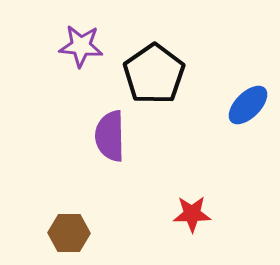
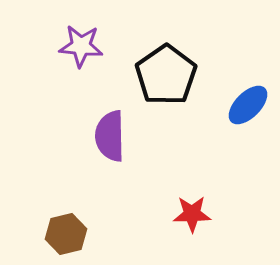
black pentagon: moved 12 px right, 1 px down
brown hexagon: moved 3 px left, 1 px down; rotated 15 degrees counterclockwise
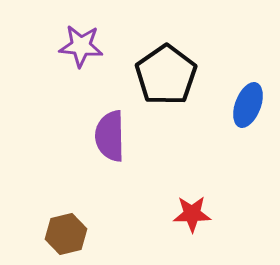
blue ellipse: rotated 24 degrees counterclockwise
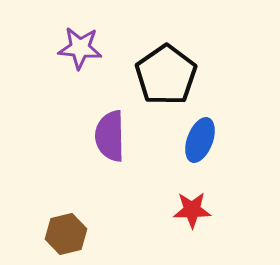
purple star: moved 1 px left, 2 px down
blue ellipse: moved 48 px left, 35 px down
red star: moved 4 px up
